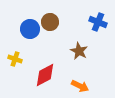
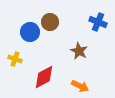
blue circle: moved 3 px down
red diamond: moved 1 px left, 2 px down
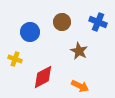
brown circle: moved 12 px right
red diamond: moved 1 px left
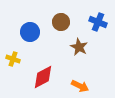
brown circle: moved 1 px left
brown star: moved 4 px up
yellow cross: moved 2 px left
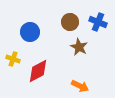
brown circle: moved 9 px right
red diamond: moved 5 px left, 6 px up
